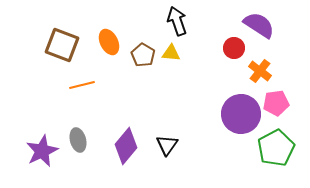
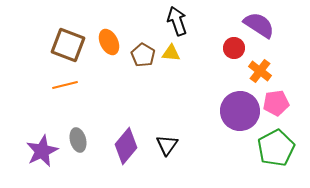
brown square: moved 6 px right
orange line: moved 17 px left
purple circle: moved 1 px left, 3 px up
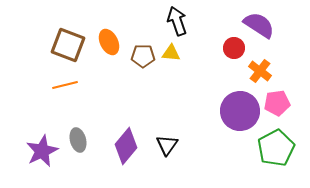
brown pentagon: moved 1 px down; rotated 30 degrees counterclockwise
pink pentagon: moved 1 px right
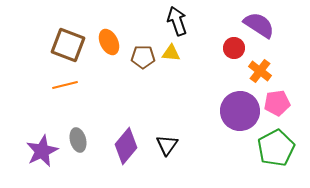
brown pentagon: moved 1 px down
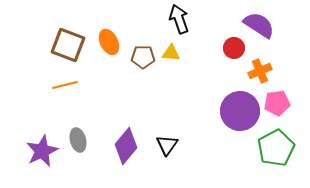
black arrow: moved 2 px right, 2 px up
orange cross: rotated 30 degrees clockwise
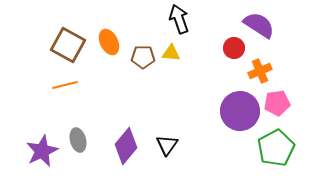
brown square: rotated 8 degrees clockwise
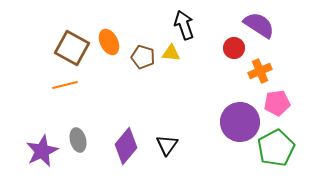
black arrow: moved 5 px right, 6 px down
brown square: moved 4 px right, 3 px down
brown pentagon: rotated 15 degrees clockwise
purple circle: moved 11 px down
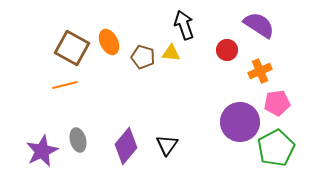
red circle: moved 7 px left, 2 px down
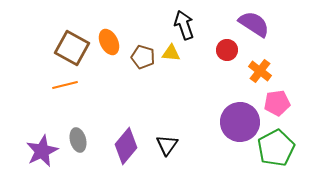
purple semicircle: moved 5 px left, 1 px up
orange cross: rotated 30 degrees counterclockwise
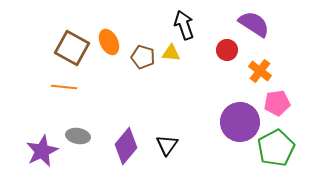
orange line: moved 1 px left, 2 px down; rotated 20 degrees clockwise
gray ellipse: moved 4 px up; rotated 65 degrees counterclockwise
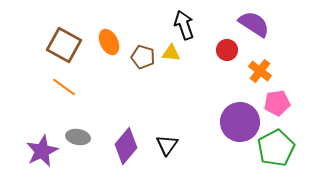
brown square: moved 8 px left, 3 px up
orange line: rotated 30 degrees clockwise
gray ellipse: moved 1 px down
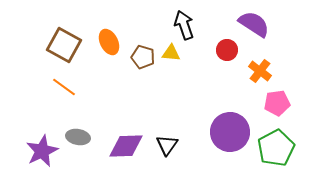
purple circle: moved 10 px left, 10 px down
purple diamond: rotated 48 degrees clockwise
